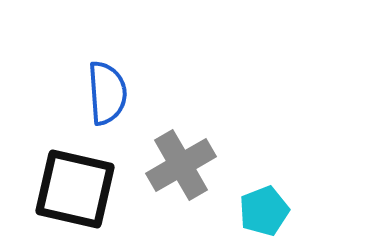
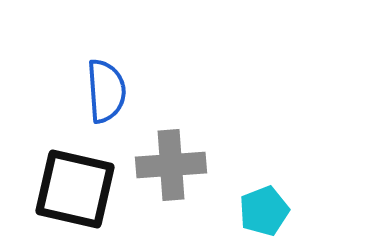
blue semicircle: moved 1 px left, 2 px up
gray cross: moved 10 px left; rotated 26 degrees clockwise
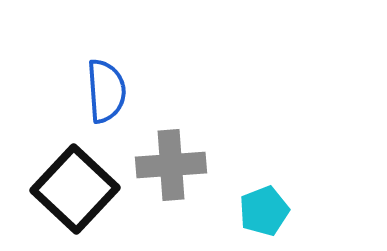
black square: rotated 30 degrees clockwise
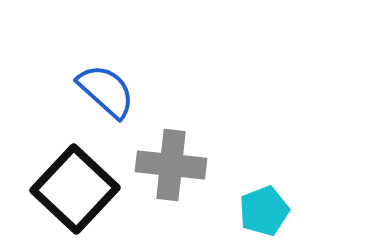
blue semicircle: rotated 44 degrees counterclockwise
gray cross: rotated 10 degrees clockwise
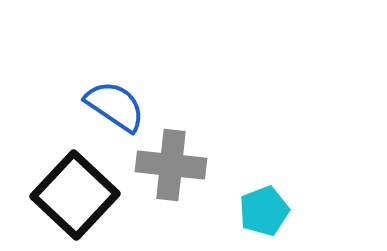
blue semicircle: moved 9 px right, 15 px down; rotated 8 degrees counterclockwise
black square: moved 6 px down
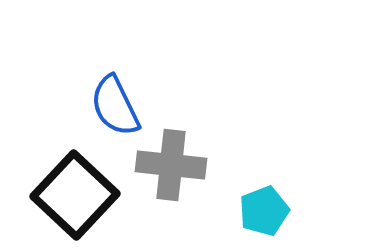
blue semicircle: rotated 150 degrees counterclockwise
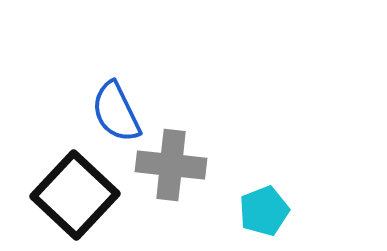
blue semicircle: moved 1 px right, 6 px down
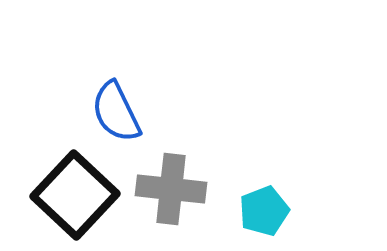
gray cross: moved 24 px down
